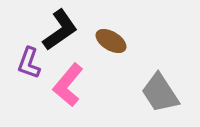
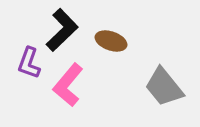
black L-shape: moved 2 px right; rotated 9 degrees counterclockwise
brown ellipse: rotated 12 degrees counterclockwise
gray trapezoid: moved 4 px right, 6 px up; rotated 6 degrees counterclockwise
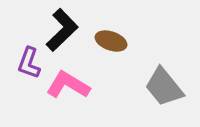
pink L-shape: rotated 81 degrees clockwise
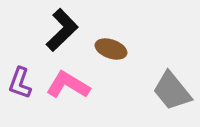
brown ellipse: moved 8 px down
purple L-shape: moved 9 px left, 20 px down
gray trapezoid: moved 8 px right, 4 px down
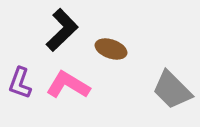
gray trapezoid: moved 1 px up; rotated 6 degrees counterclockwise
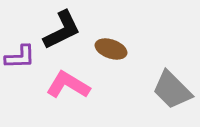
black L-shape: rotated 18 degrees clockwise
purple L-shape: moved 26 px up; rotated 112 degrees counterclockwise
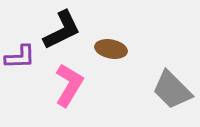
brown ellipse: rotated 8 degrees counterclockwise
pink L-shape: moved 1 px right; rotated 90 degrees clockwise
